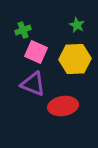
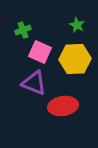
pink square: moved 4 px right
purple triangle: moved 1 px right, 1 px up
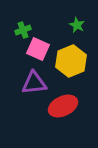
pink square: moved 2 px left, 3 px up
yellow hexagon: moved 4 px left, 2 px down; rotated 20 degrees counterclockwise
purple triangle: rotated 28 degrees counterclockwise
red ellipse: rotated 16 degrees counterclockwise
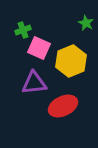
green star: moved 9 px right, 2 px up
pink square: moved 1 px right, 1 px up
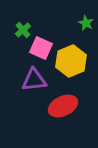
green cross: rotated 21 degrees counterclockwise
pink square: moved 2 px right
purple triangle: moved 3 px up
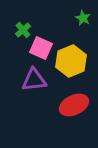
green star: moved 3 px left, 5 px up
red ellipse: moved 11 px right, 1 px up
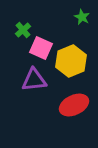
green star: moved 1 px left, 1 px up
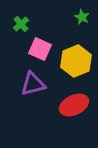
green cross: moved 2 px left, 6 px up
pink square: moved 1 px left, 1 px down
yellow hexagon: moved 5 px right
purple triangle: moved 1 px left, 4 px down; rotated 8 degrees counterclockwise
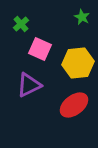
yellow hexagon: moved 2 px right, 2 px down; rotated 16 degrees clockwise
purple triangle: moved 4 px left, 1 px down; rotated 12 degrees counterclockwise
red ellipse: rotated 12 degrees counterclockwise
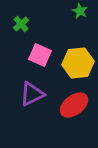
green star: moved 2 px left, 6 px up
pink square: moved 6 px down
purple triangle: moved 3 px right, 9 px down
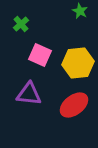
purple triangle: moved 3 px left; rotated 32 degrees clockwise
